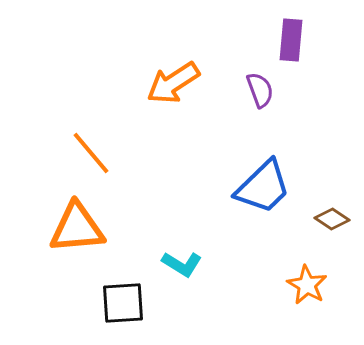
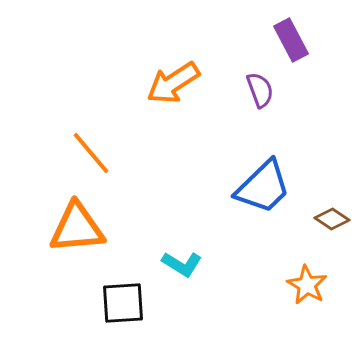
purple rectangle: rotated 33 degrees counterclockwise
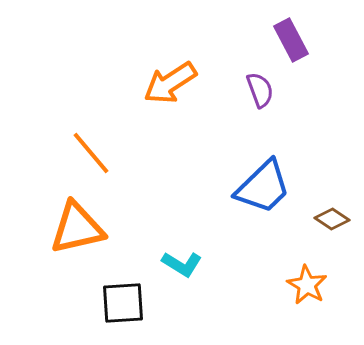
orange arrow: moved 3 px left
orange triangle: rotated 8 degrees counterclockwise
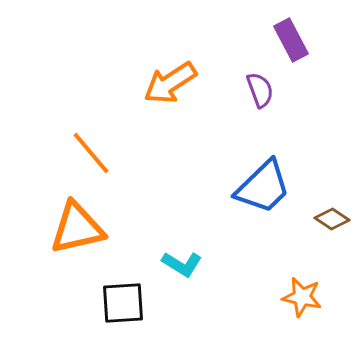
orange star: moved 5 px left, 12 px down; rotated 18 degrees counterclockwise
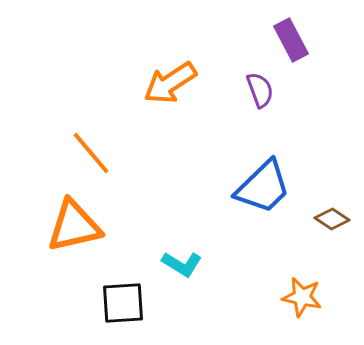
orange triangle: moved 3 px left, 2 px up
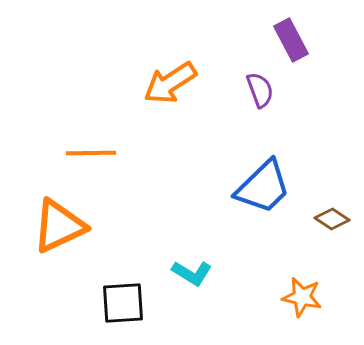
orange line: rotated 51 degrees counterclockwise
orange triangle: moved 15 px left; rotated 12 degrees counterclockwise
cyan L-shape: moved 10 px right, 9 px down
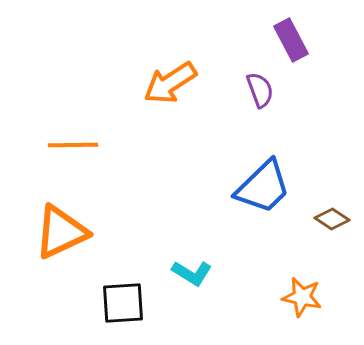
orange line: moved 18 px left, 8 px up
orange triangle: moved 2 px right, 6 px down
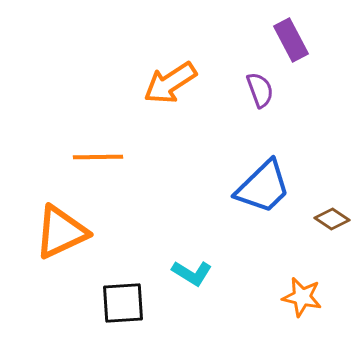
orange line: moved 25 px right, 12 px down
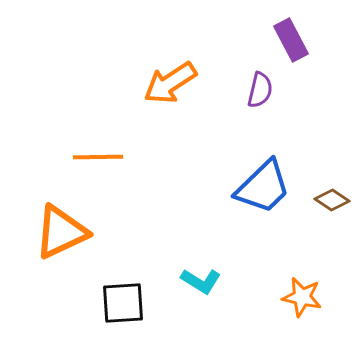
purple semicircle: rotated 33 degrees clockwise
brown diamond: moved 19 px up
cyan L-shape: moved 9 px right, 8 px down
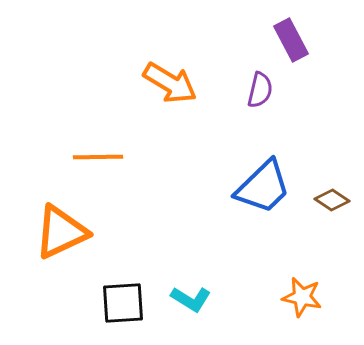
orange arrow: rotated 116 degrees counterclockwise
cyan L-shape: moved 10 px left, 18 px down
